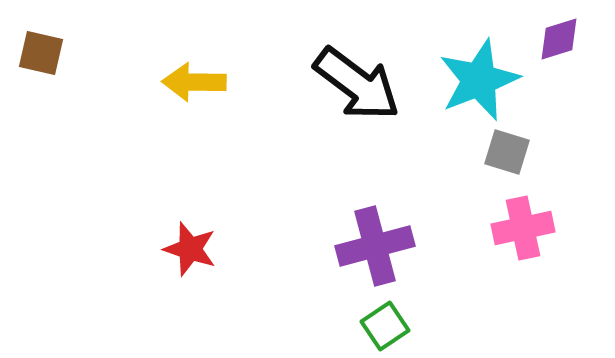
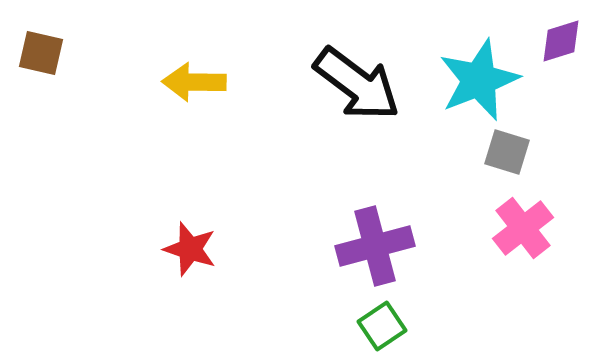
purple diamond: moved 2 px right, 2 px down
pink cross: rotated 26 degrees counterclockwise
green square: moved 3 px left
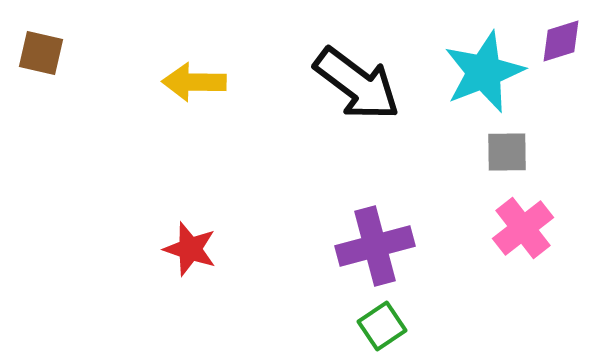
cyan star: moved 5 px right, 8 px up
gray square: rotated 18 degrees counterclockwise
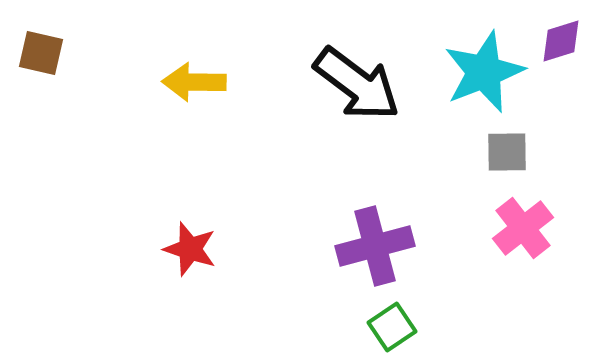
green square: moved 10 px right, 1 px down
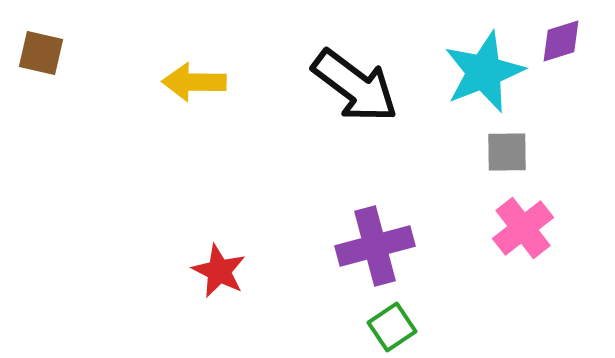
black arrow: moved 2 px left, 2 px down
red star: moved 29 px right, 22 px down; rotated 8 degrees clockwise
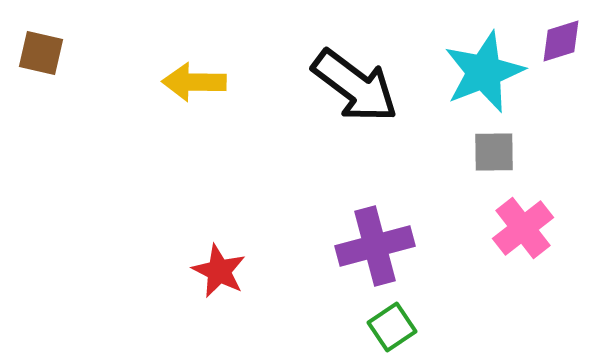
gray square: moved 13 px left
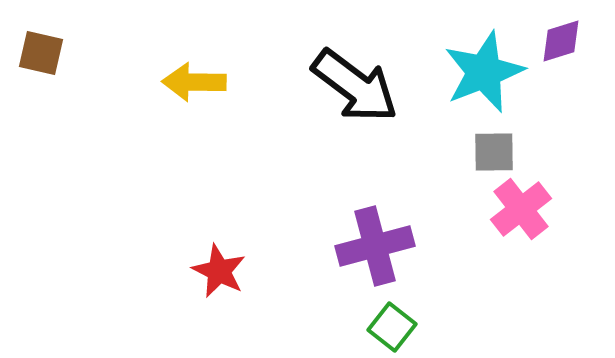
pink cross: moved 2 px left, 19 px up
green square: rotated 18 degrees counterclockwise
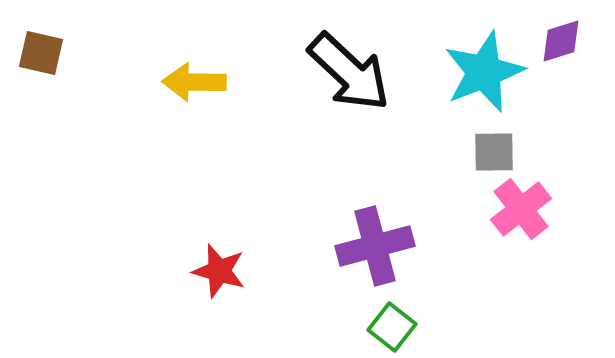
black arrow: moved 6 px left, 14 px up; rotated 6 degrees clockwise
red star: rotated 10 degrees counterclockwise
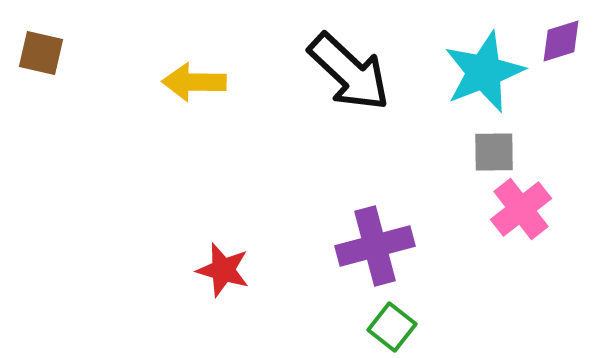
red star: moved 4 px right, 1 px up
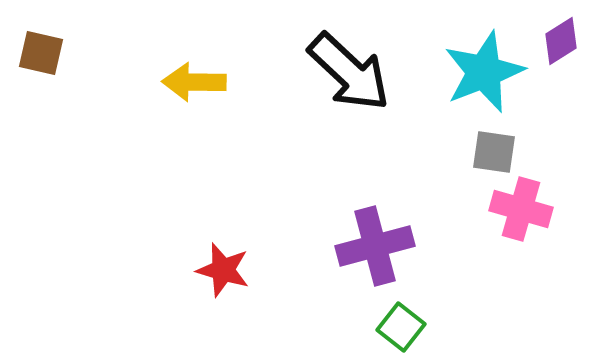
purple diamond: rotated 15 degrees counterclockwise
gray square: rotated 9 degrees clockwise
pink cross: rotated 36 degrees counterclockwise
green square: moved 9 px right
